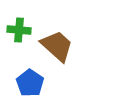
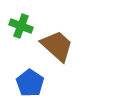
green cross: moved 2 px right, 4 px up; rotated 15 degrees clockwise
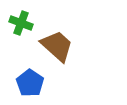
green cross: moved 3 px up
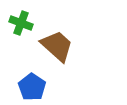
blue pentagon: moved 2 px right, 4 px down
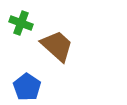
blue pentagon: moved 5 px left
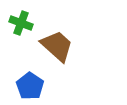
blue pentagon: moved 3 px right, 1 px up
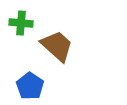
green cross: rotated 15 degrees counterclockwise
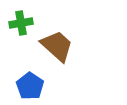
green cross: rotated 15 degrees counterclockwise
